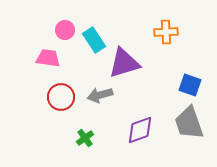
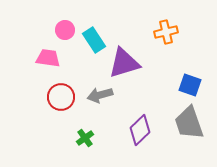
orange cross: rotated 10 degrees counterclockwise
purple diamond: rotated 24 degrees counterclockwise
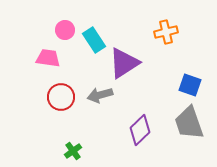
purple triangle: rotated 16 degrees counterclockwise
green cross: moved 12 px left, 13 px down
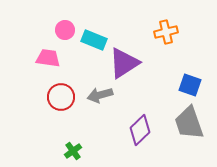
cyan rectangle: rotated 35 degrees counterclockwise
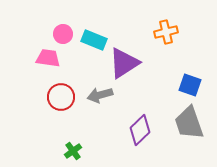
pink circle: moved 2 px left, 4 px down
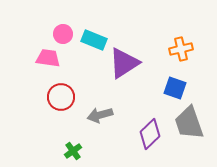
orange cross: moved 15 px right, 17 px down
blue square: moved 15 px left, 3 px down
gray arrow: moved 20 px down
purple diamond: moved 10 px right, 4 px down
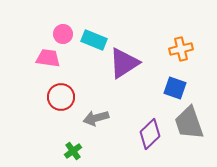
gray arrow: moved 4 px left, 3 px down
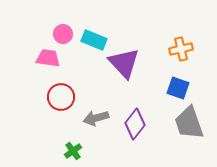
purple triangle: rotated 40 degrees counterclockwise
blue square: moved 3 px right
purple diamond: moved 15 px left, 10 px up; rotated 8 degrees counterclockwise
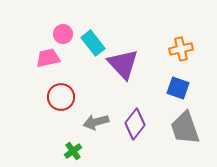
cyan rectangle: moved 1 px left, 3 px down; rotated 30 degrees clockwise
pink trapezoid: rotated 20 degrees counterclockwise
purple triangle: moved 1 px left, 1 px down
gray arrow: moved 4 px down
gray trapezoid: moved 4 px left, 5 px down
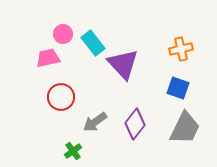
gray arrow: moved 1 px left; rotated 20 degrees counterclockwise
gray trapezoid: rotated 135 degrees counterclockwise
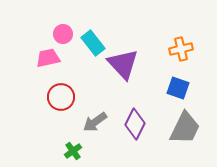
purple diamond: rotated 12 degrees counterclockwise
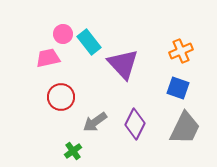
cyan rectangle: moved 4 px left, 1 px up
orange cross: moved 2 px down; rotated 10 degrees counterclockwise
